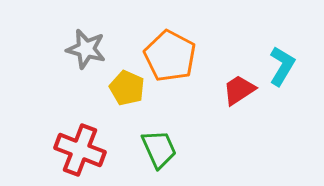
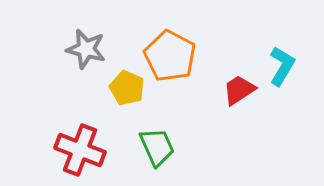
green trapezoid: moved 2 px left, 2 px up
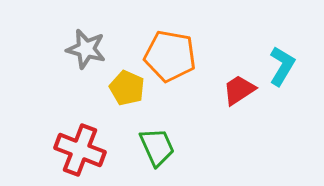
orange pentagon: rotated 18 degrees counterclockwise
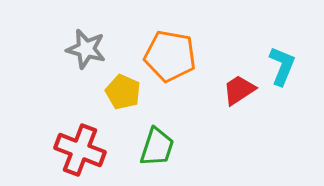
cyan L-shape: rotated 9 degrees counterclockwise
yellow pentagon: moved 4 px left, 4 px down
green trapezoid: rotated 42 degrees clockwise
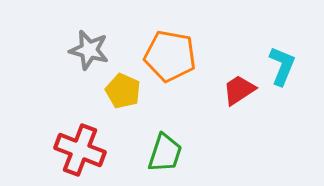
gray star: moved 3 px right, 1 px down
yellow pentagon: moved 1 px up
green trapezoid: moved 8 px right, 6 px down
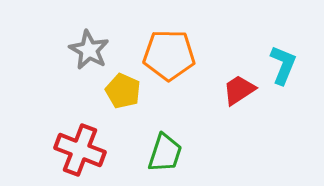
gray star: rotated 15 degrees clockwise
orange pentagon: moved 1 px left, 1 px up; rotated 9 degrees counterclockwise
cyan L-shape: moved 1 px right, 1 px up
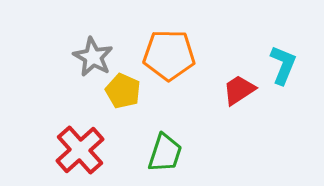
gray star: moved 4 px right, 7 px down
red cross: rotated 27 degrees clockwise
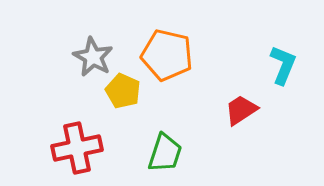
orange pentagon: moved 2 px left; rotated 12 degrees clockwise
red trapezoid: moved 2 px right, 20 px down
red cross: moved 3 px left, 2 px up; rotated 30 degrees clockwise
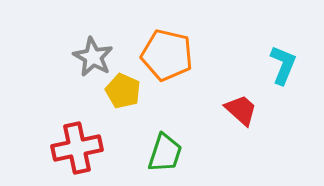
red trapezoid: rotated 75 degrees clockwise
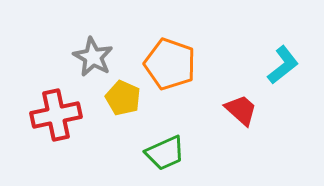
orange pentagon: moved 3 px right, 9 px down; rotated 6 degrees clockwise
cyan L-shape: rotated 30 degrees clockwise
yellow pentagon: moved 7 px down
red cross: moved 21 px left, 33 px up
green trapezoid: rotated 48 degrees clockwise
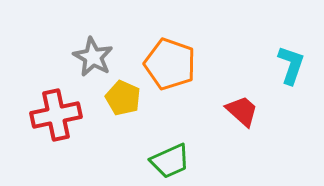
cyan L-shape: moved 8 px right; rotated 33 degrees counterclockwise
red trapezoid: moved 1 px right, 1 px down
green trapezoid: moved 5 px right, 8 px down
